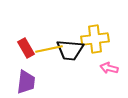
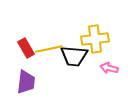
black trapezoid: moved 4 px right, 6 px down
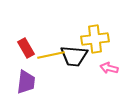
yellow line: moved 2 px right, 6 px down
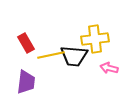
red rectangle: moved 5 px up
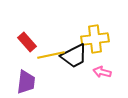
red rectangle: moved 1 px right, 1 px up; rotated 12 degrees counterclockwise
black trapezoid: rotated 32 degrees counterclockwise
pink arrow: moved 7 px left, 4 px down
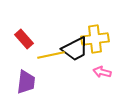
red rectangle: moved 3 px left, 3 px up
black trapezoid: moved 1 px right, 7 px up
